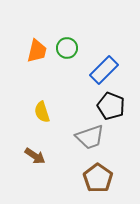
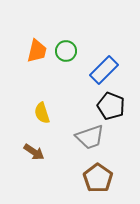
green circle: moved 1 px left, 3 px down
yellow semicircle: moved 1 px down
brown arrow: moved 1 px left, 4 px up
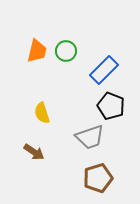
brown pentagon: rotated 20 degrees clockwise
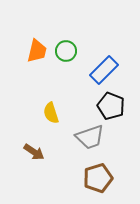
yellow semicircle: moved 9 px right
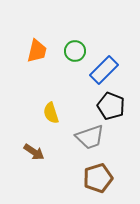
green circle: moved 9 px right
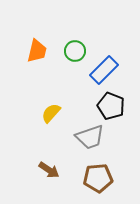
yellow semicircle: rotated 60 degrees clockwise
brown arrow: moved 15 px right, 18 px down
brown pentagon: rotated 12 degrees clockwise
